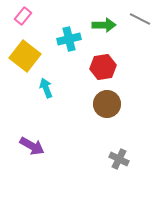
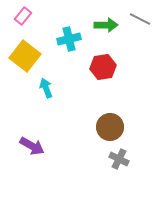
green arrow: moved 2 px right
brown circle: moved 3 px right, 23 px down
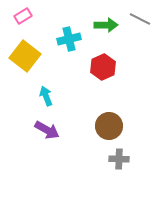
pink rectangle: rotated 18 degrees clockwise
red hexagon: rotated 15 degrees counterclockwise
cyan arrow: moved 8 px down
brown circle: moved 1 px left, 1 px up
purple arrow: moved 15 px right, 16 px up
gray cross: rotated 24 degrees counterclockwise
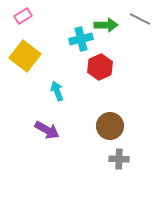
cyan cross: moved 12 px right
red hexagon: moved 3 px left
cyan arrow: moved 11 px right, 5 px up
brown circle: moved 1 px right
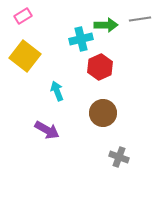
gray line: rotated 35 degrees counterclockwise
brown circle: moved 7 px left, 13 px up
gray cross: moved 2 px up; rotated 18 degrees clockwise
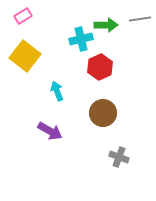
purple arrow: moved 3 px right, 1 px down
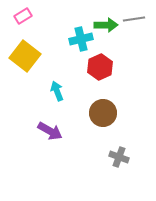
gray line: moved 6 px left
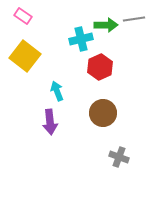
pink rectangle: rotated 66 degrees clockwise
purple arrow: moved 9 px up; rotated 55 degrees clockwise
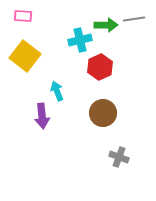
pink rectangle: rotated 30 degrees counterclockwise
cyan cross: moved 1 px left, 1 px down
purple arrow: moved 8 px left, 6 px up
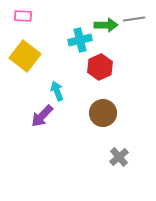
purple arrow: rotated 50 degrees clockwise
gray cross: rotated 30 degrees clockwise
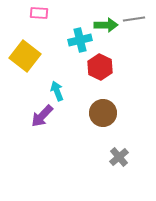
pink rectangle: moved 16 px right, 3 px up
red hexagon: rotated 10 degrees counterclockwise
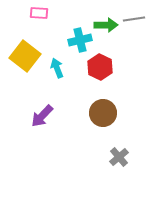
cyan arrow: moved 23 px up
